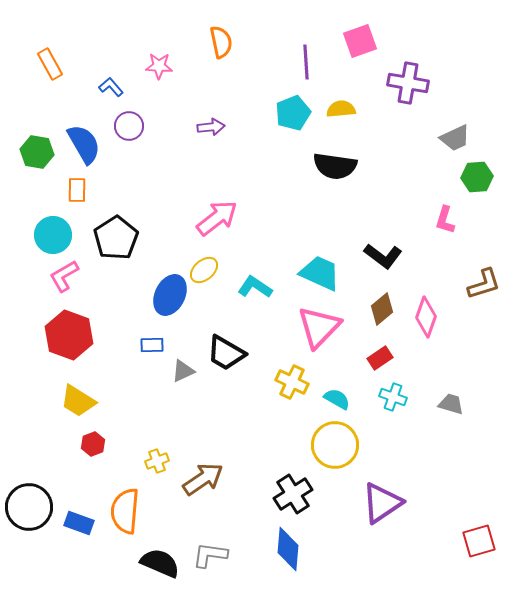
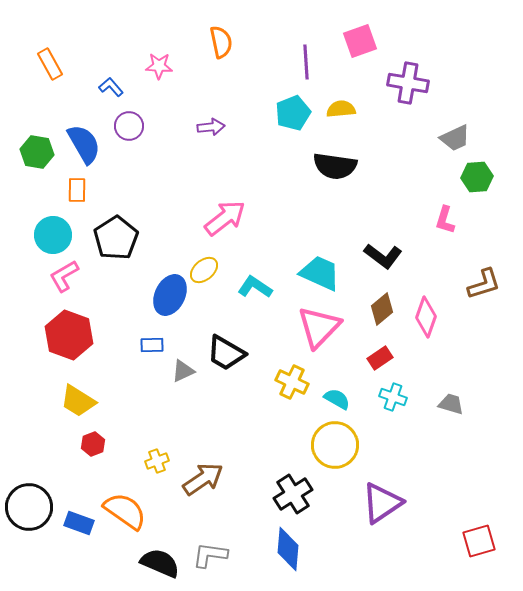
pink arrow at (217, 218): moved 8 px right
orange semicircle at (125, 511): rotated 120 degrees clockwise
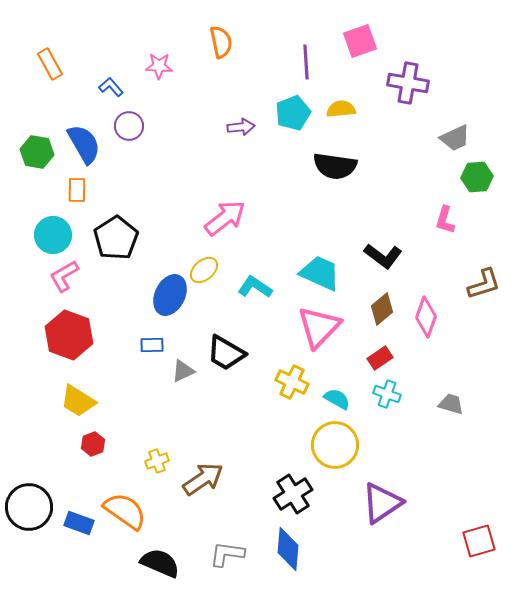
purple arrow at (211, 127): moved 30 px right
cyan cross at (393, 397): moved 6 px left, 3 px up
gray L-shape at (210, 555): moved 17 px right, 1 px up
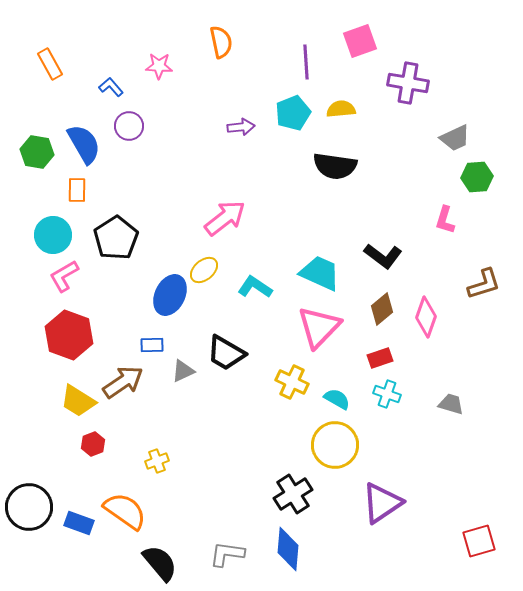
red rectangle at (380, 358): rotated 15 degrees clockwise
brown arrow at (203, 479): moved 80 px left, 97 px up
black semicircle at (160, 563): rotated 27 degrees clockwise
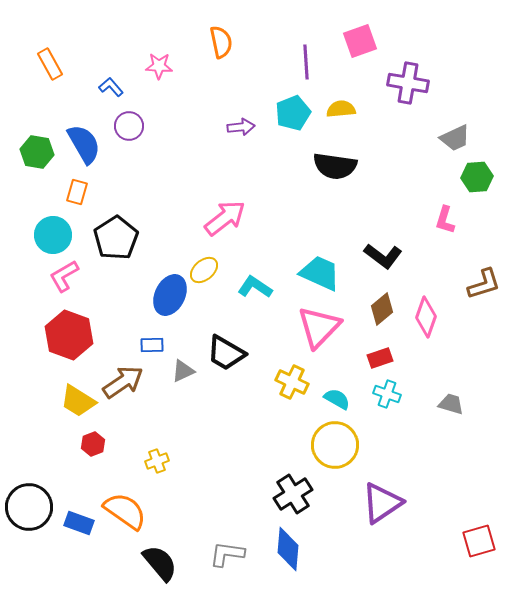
orange rectangle at (77, 190): moved 2 px down; rotated 15 degrees clockwise
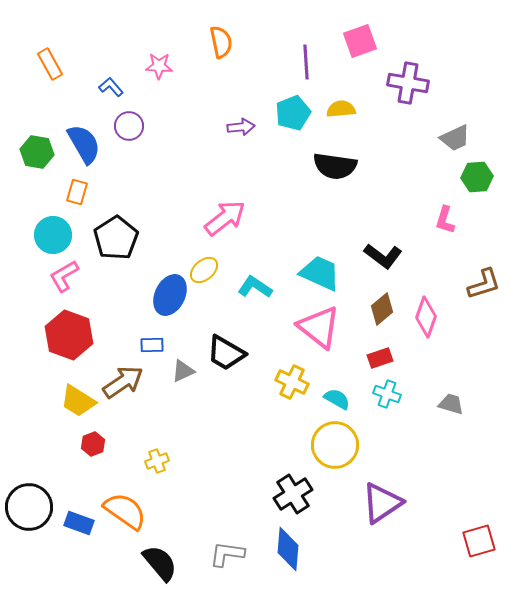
pink triangle at (319, 327): rotated 36 degrees counterclockwise
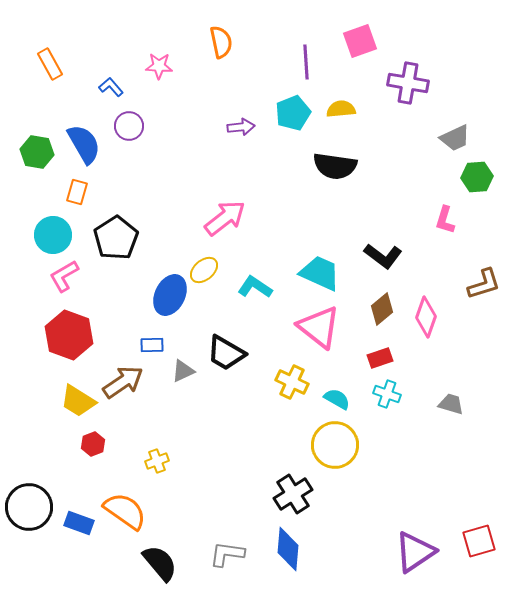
purple triangle at (382, 503): moved 33 px right, 49 px down
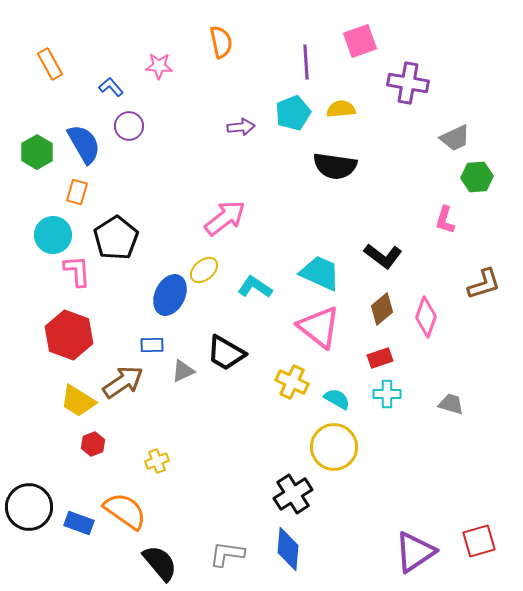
green hexagon at (37, 152): rotated 20 degrees clockwise
pink L-shape at (64, 276): moved 13 px right, 5 px up; rotated 116 degrees clockwise
cyan cross at (387, 394): rotated 20 degrees counterclockwise
yellow circle at (335, 445): moved 1 px left, 2 px down
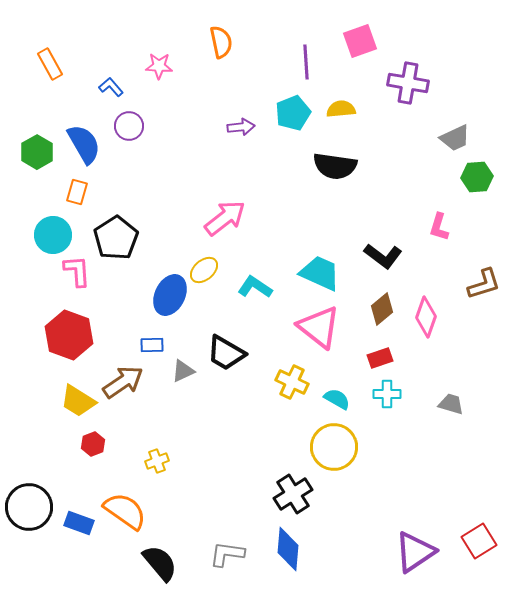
pink L-shape at (445, 220): moved 6 px left, 7 px down
red square at (479, 541): rotated 16 degrees counterclockwise
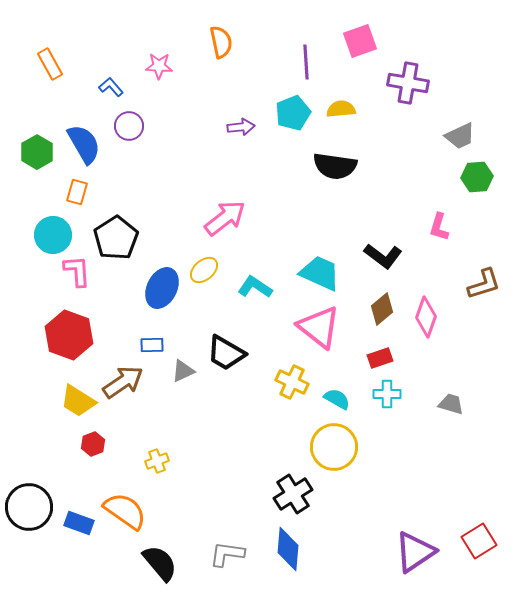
gray trapezoid at (455, 138): moved 5 px right, 2 px up
blue ellipse at (170, 295): moved 8 px left, 7 px up
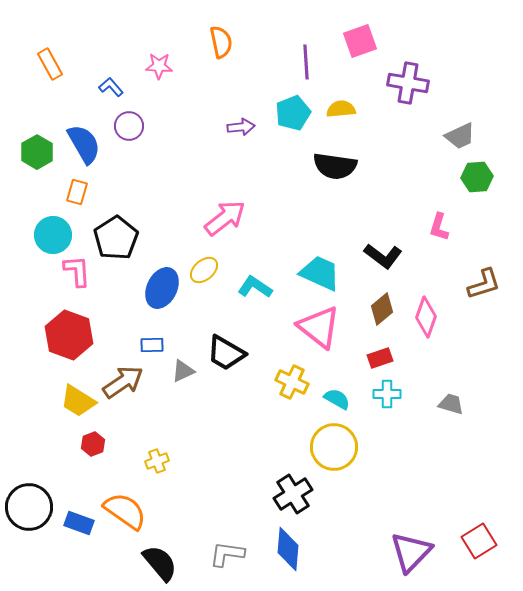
purple triangle at (415, 552): moved 4 px left; rotated 12 degrees counterclockwise
